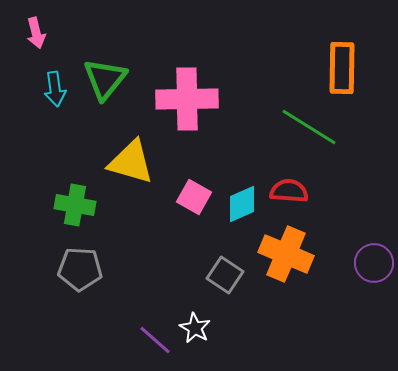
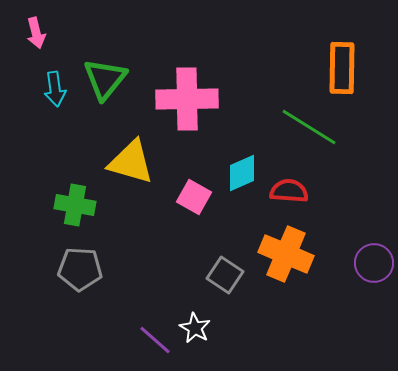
cyan diamond: moved 31 px up
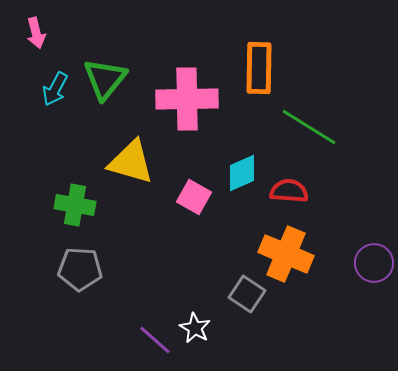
orange rectangle: moved 83 px left
cyan arrow: rotated 36 degrees clockwise
gray square: moved 22 px right, 19 px down
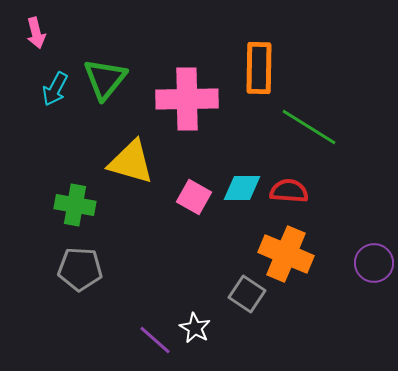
cyan diamond: moved 15 px down; rotated 24 degrees clockwise
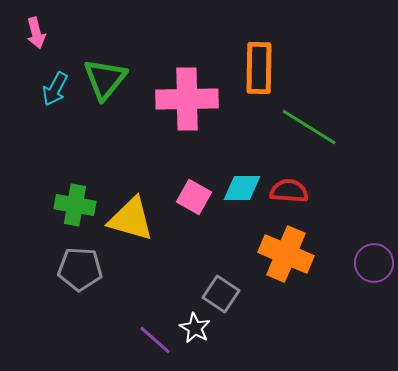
yellow triangle: moved 57 px down
gray square: moved 26 px left
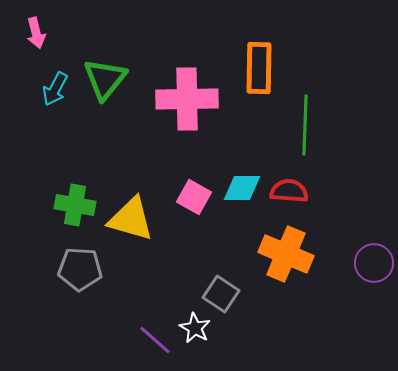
green line: moved 4 px left, 2 px up; rotated 60 degrees clockwise
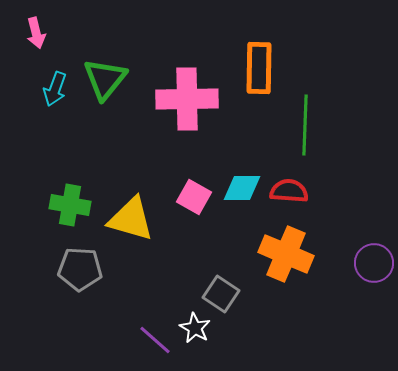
cyan arrow: rotated 8 degrees counterclockwise
green cross: moved 5 px left
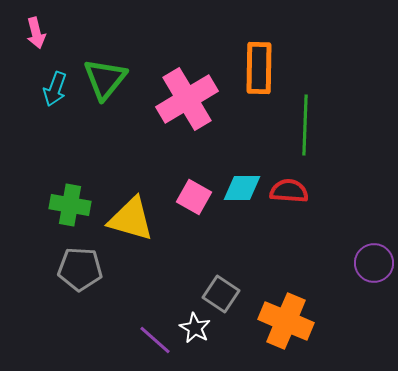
pink cross: rotated 30 degrees counterclockwise
orange cross: moved 67 px down
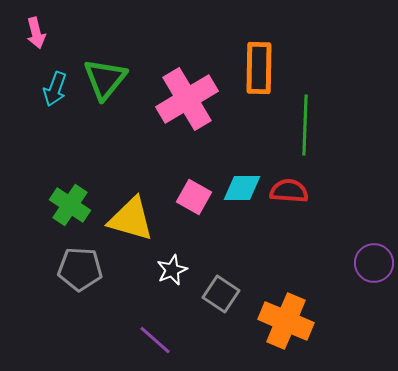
green cross: rotated 24 degrees clockwise
white star: moved 23 px left, 58 px up; rotated 20 degrees clockwise
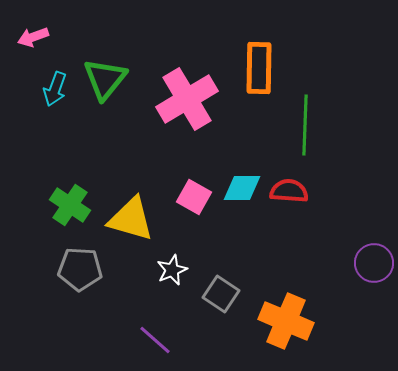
pink arrow: moved 3 px left, 4 px down; rotated 84 degrees clockwise
